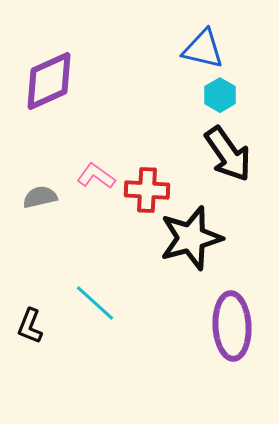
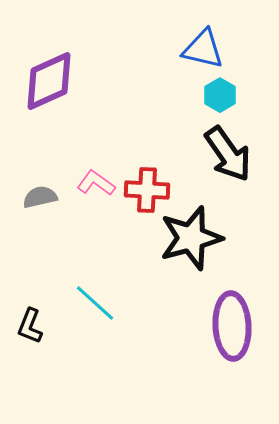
pink L-shape: moved 7 px down
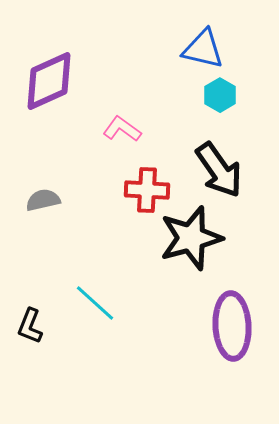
black arrow: moved 9 px left, 16 px down
pink L-shape: moved 26 px right, 54 px up
gray semicircle: moved 3 px right, 3 px down
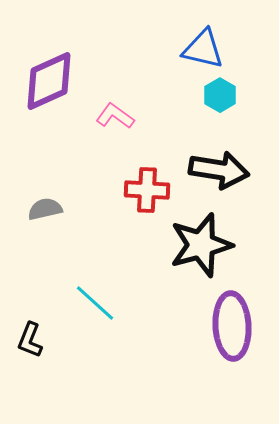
pink L-shape: moved 7 px left, 13 px up
black arrow: rotated 46 degrees counterclockwise
gray semicircle: moved 2 px right, 9 px down
black star: moved 10 px right, 7 px down
black L-shape: moved 14 px down
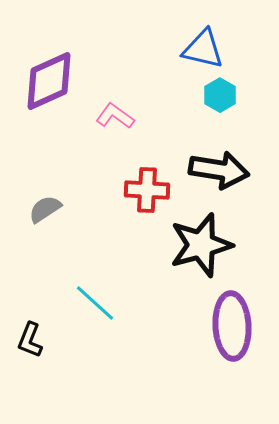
gray semicircle: rotated 20 degrees counterclockwise
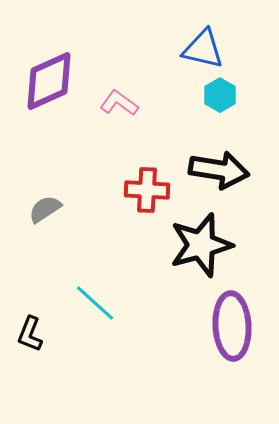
pink L-shape: moved 4 px right, 13 px up
black L-shape: moved 6 px up
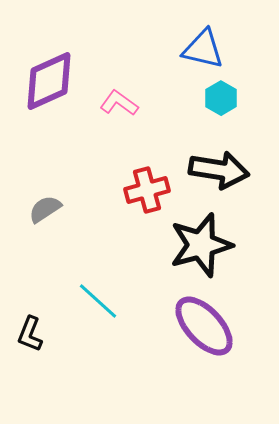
cyan hexagon: moved 1 px right, 3 px down
red cross: rotated 18 degrees counterclockwise
cyan line: moved 3 px right, 2 px up
purple ellipse: moved 28 px left; rotated 40 degrees counterclockwise
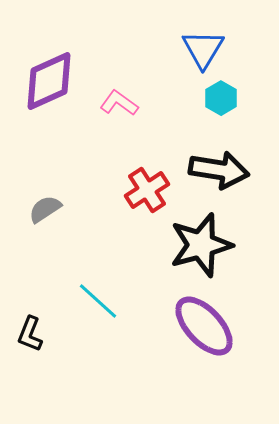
blue triangle: rotated 48 degrees clockwise
red cross: rotated 18 degrees counterclockwise
